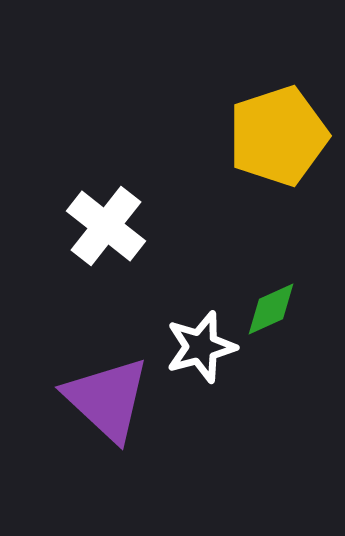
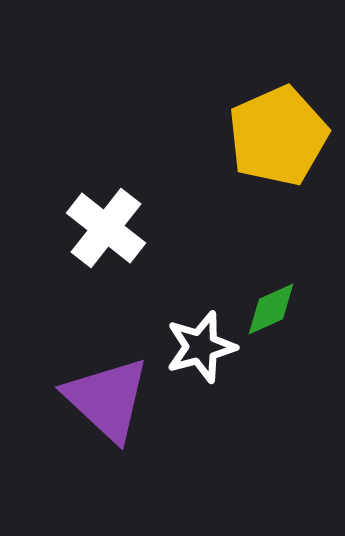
yellow pentagon: rotated 6 degrees counterclockwise
white cross: moved 2 px down
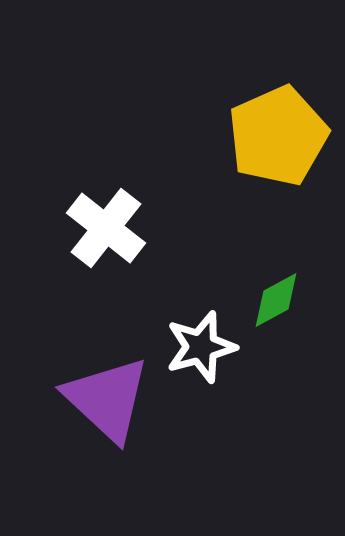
green diamond: moved 5 px right, 9 px up; rotated 4 degrees counterclockwise
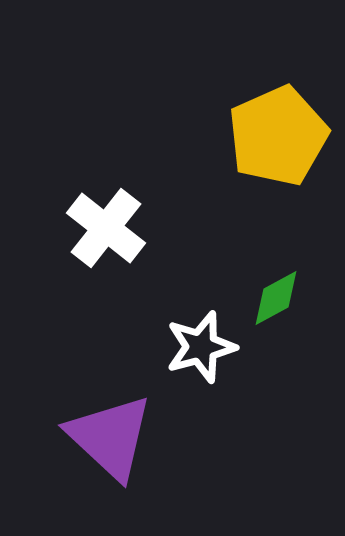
green diamond: moved 2 px up
purple triangle: moved 3 px right, 38 px down
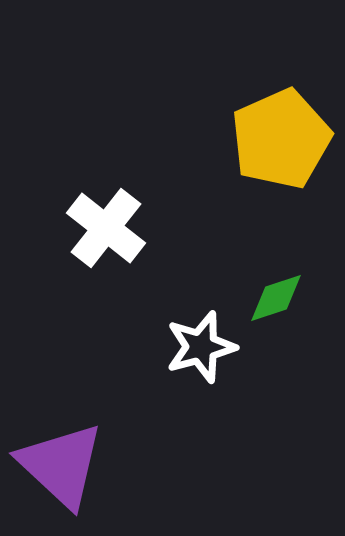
yellow pentagon: moved 3 px right, 3 px down
green diamond: rotated 10 degrees clockwise
purple triangle: moved 49 px left, 28 px down
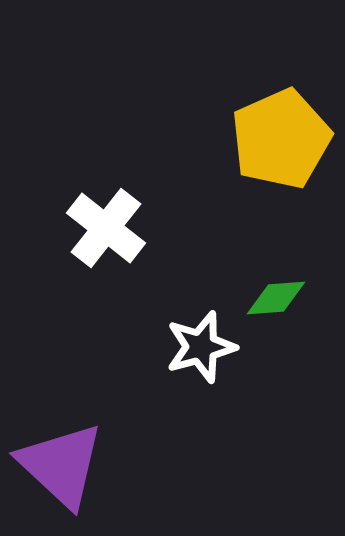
green diamond: rotated 14 degrees clockwise
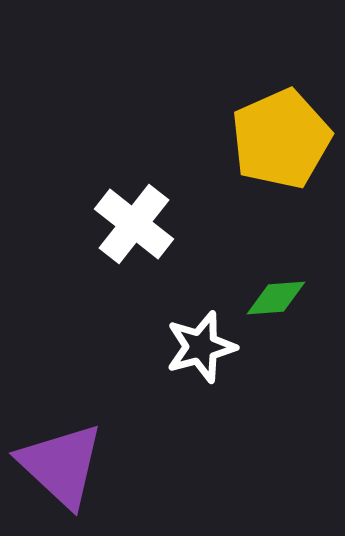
white cross: moved 28 px right, 4 px up
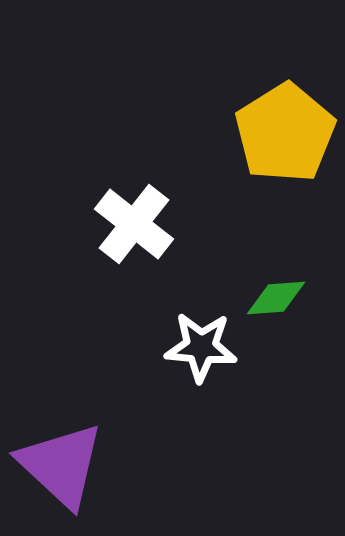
yellow pentagon: moved 4 px right, 6 px up; rotated 8 degrees counterclockwise
white star: rotated 20 degrees clockwise
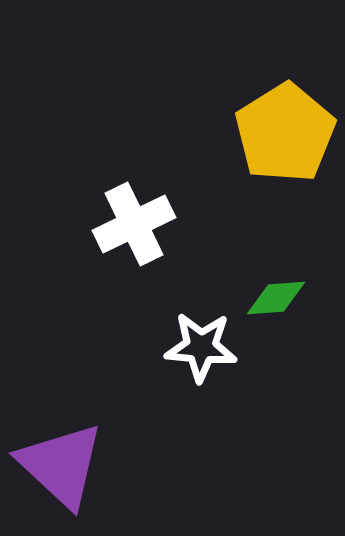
white cross: rotated 26 degrees clockwise
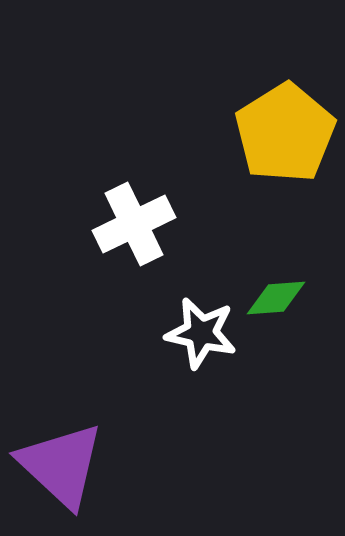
white star: moved 14 px up; rotated 8 degrees clockwise
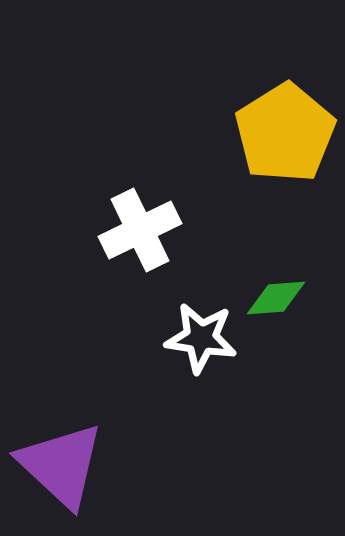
white cross: moved 6 px right, 6 px down
white star: moved 5 px down; rotated 4 degrees counterclockwise
